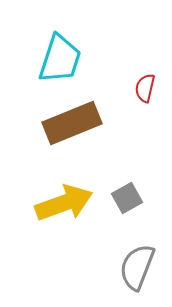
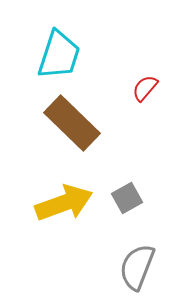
cyan trapezoid: moved 1 px left, 4 px up
red semicircle: rotated 28 degrees clockwise
brown rectangle: rotated 66 degrees clockwise
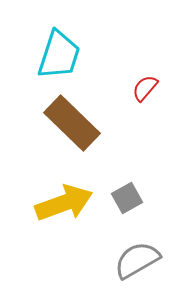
gray semicircle: moved 7 px up; rotated 39 degrees clockwise
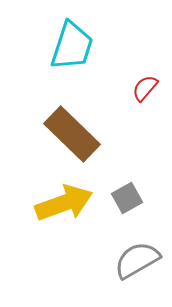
cyan trapezoid: moved 13 px right, 9 px up
brown rectangle: moved 11 px down
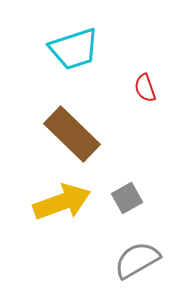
cyan trapezoid: moved 2 px right, 3 px down; rotated 54 degrees clockwise
red semicircle: rotated 60 degrees counterclockwise
yellow arrow: moved 2 px left, 1 px up
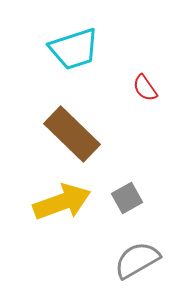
red semicircle: rotated 16 degrees counterclockwise
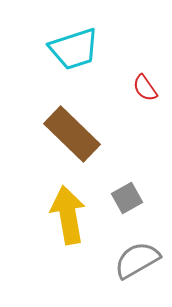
yellow arrow: moved 6 px right, 13 px down; rotated 80 degrees counterclockwise
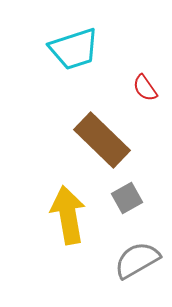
brown rectangle: moved 30 px right, 6 px down
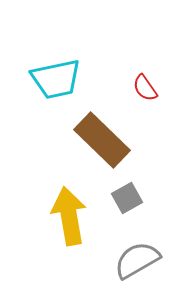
cyan trapezoid: moved 18 px left, 30 px down; rotated 6 degrees clockwise
yellow arrow: moved 1 px right, 1 px down
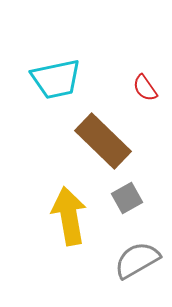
brown rectangle: moved 1 px right, 1 px down
